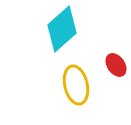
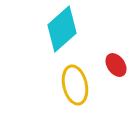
yellow ellipse: moved 1 px left
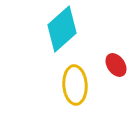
yellow ellipse: rotated 9 degrees clockwise
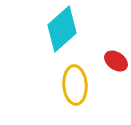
red ellipse: moved 4 px up; rotated 20 degrees counterclockwise
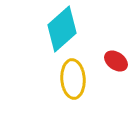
yellow ellipse: moved 2 px left, 6 px up
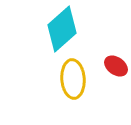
red ellipse: moved 5 px down
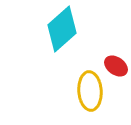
yellow ellipse: moved 17 px right, 12 px down
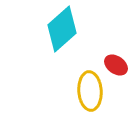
red ellipse: moved 1 px up
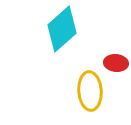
red ellipse: moved 2 px up; rotated 30 degrees counterclockwise
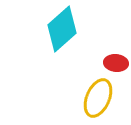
yellow ellipse: moved 8 px right, 7 px down; rotated 27 degrees clockwise
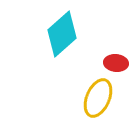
cyan diamond: moved 5 px down
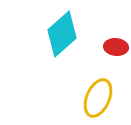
red ellipse: moved 16 px up
